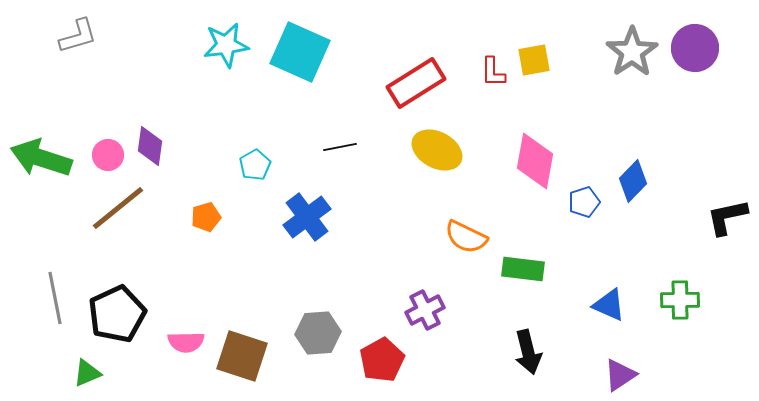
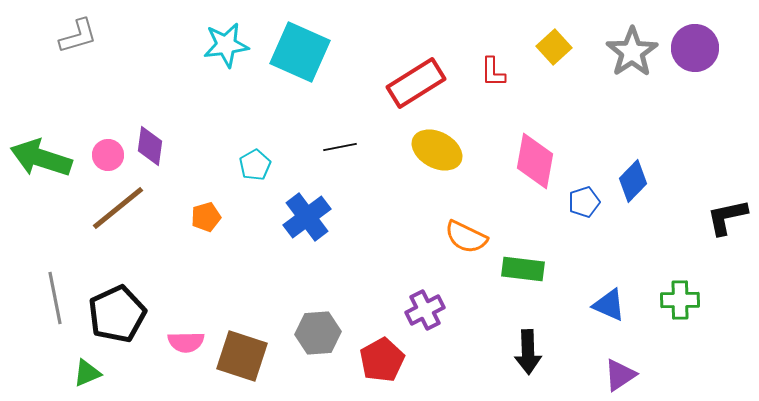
yellow square: moved 20 px right, 13 px up; rotated 32 degrees counterclockwise
black arrow: rotated 12 degrees clockwise
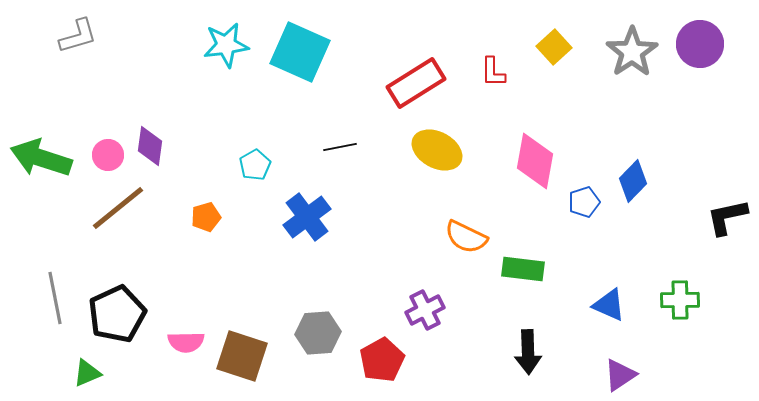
purple circle: moved 5 px right, 4 px up
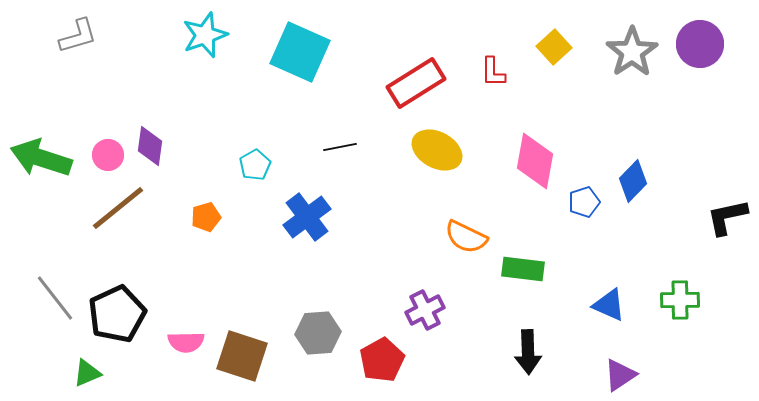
cyan star: moved 21 px left, 10 px up; rotated 12 degrees counterclockwise
gray line: rotated 27 degrees counterclockwise
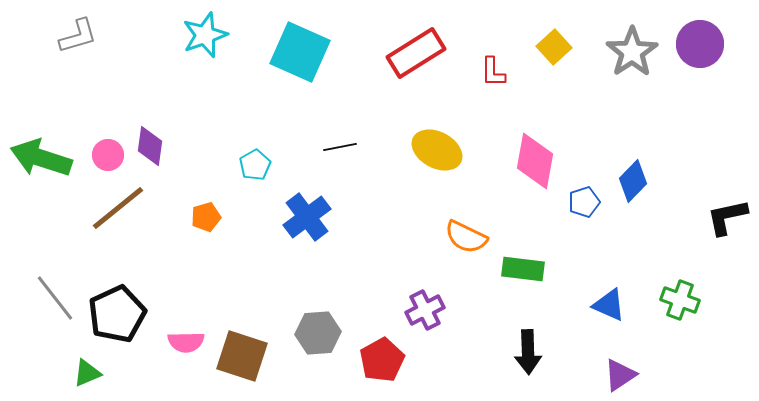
red rectangle: moved 30 px up
green cross: rotated 21 degrees clockwise
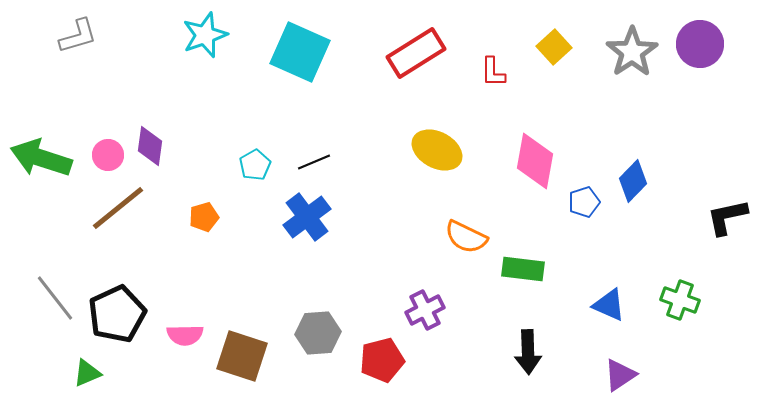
black line: moved 26 px left, 15 px down; rotated 12 degrees counterclockwise
orange pentagon: moved 2 px left
pink semicircle: moved 1 px left, 7 px up
red pentagon: rotated 15 degrees clockwise
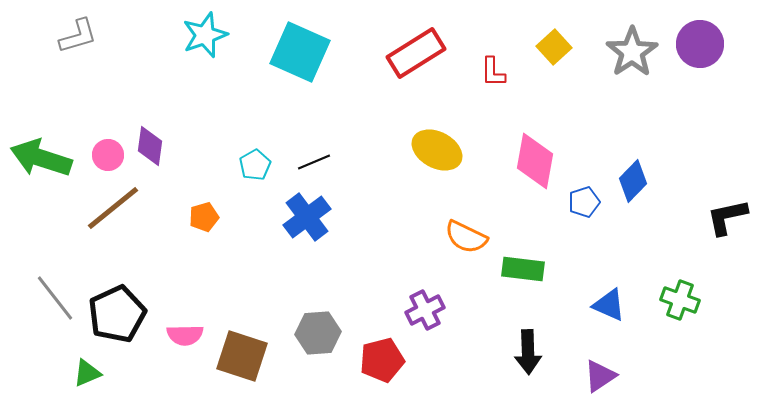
brown line: moved 5 px left
purple triangle: moved 20 px left, 1 px down
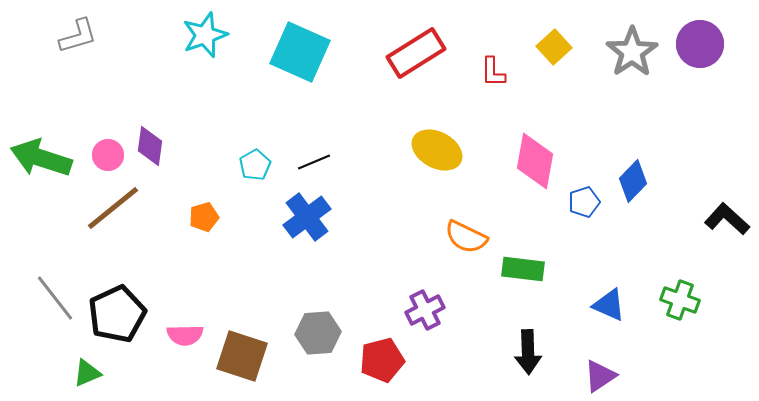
black L-shape: moved 2 px down; rotated 54 degrees clockwise
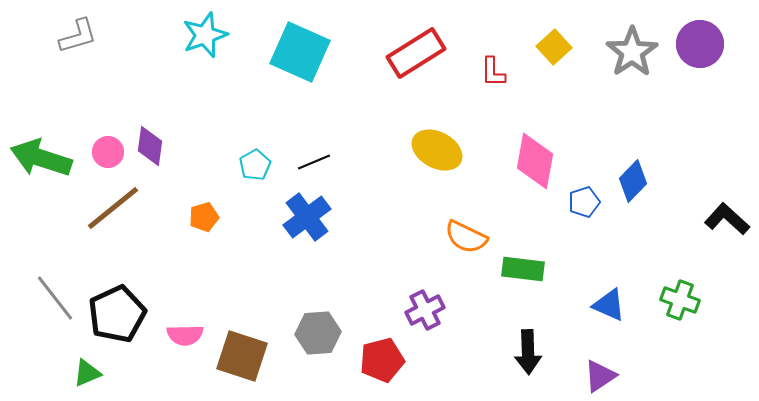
pink circle: moved 3 px up
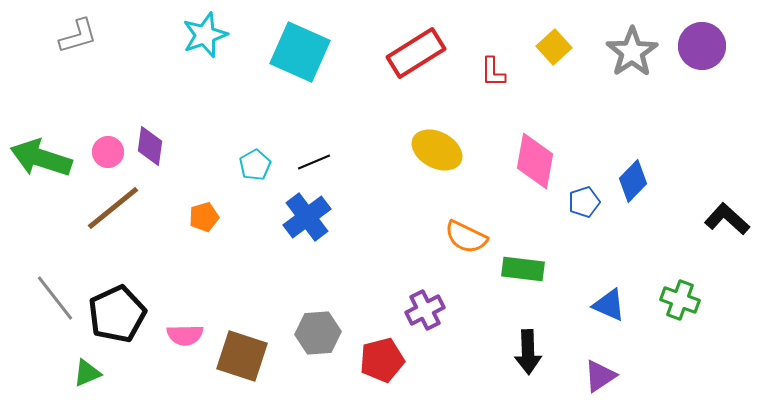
purple circle: moved 2 px right, 2 px down
